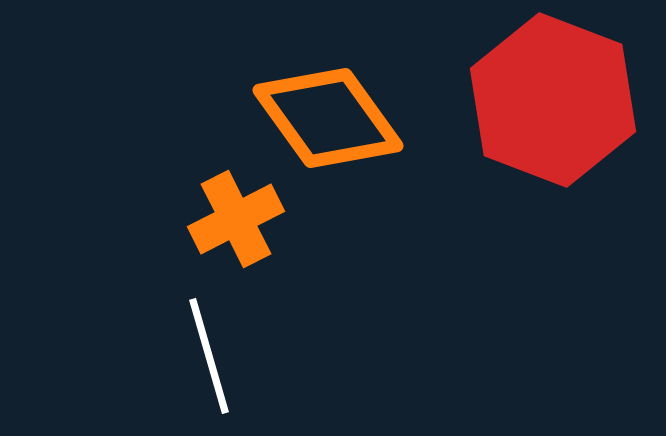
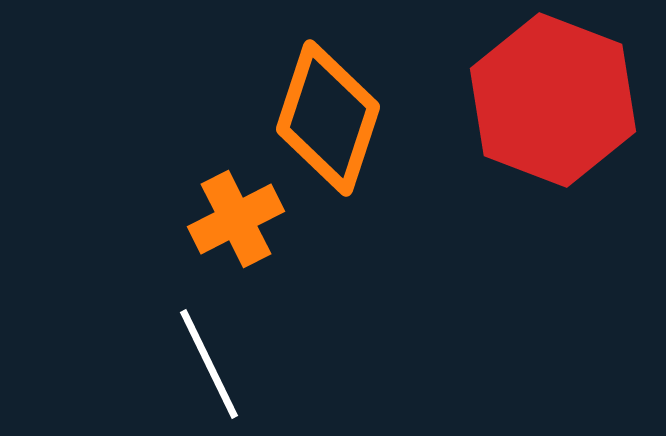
orange diamond: rotated 54 degrees clockwise
white line: moved 8 px down; rotated 10 degrees counterclockwise
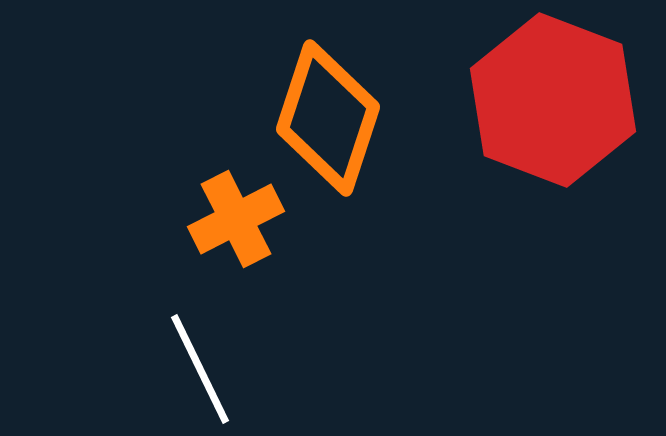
white line: moved 9 px left, 5 px down
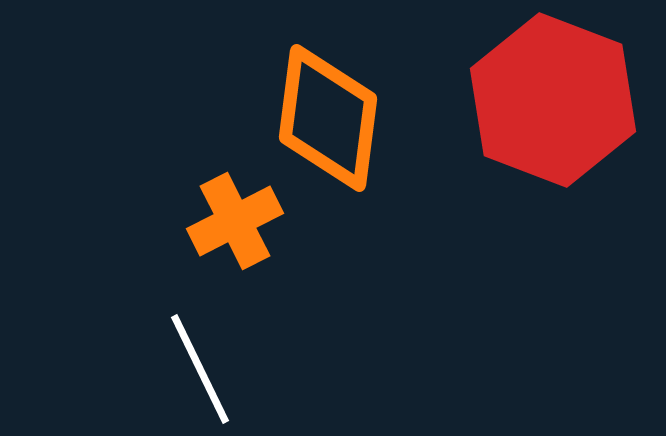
orange diamond: rotated 11 degrees counterclockwise
orange cross: moved 1 px left, 2 px down
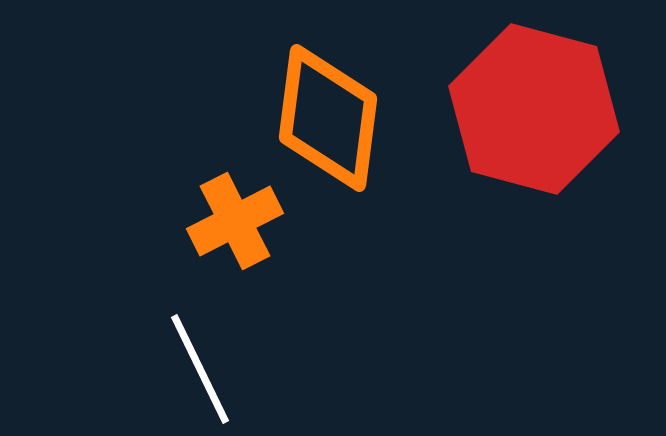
red hexagon: moved 19 px left, 9 px down; rotated 6 degrees counterclockwise
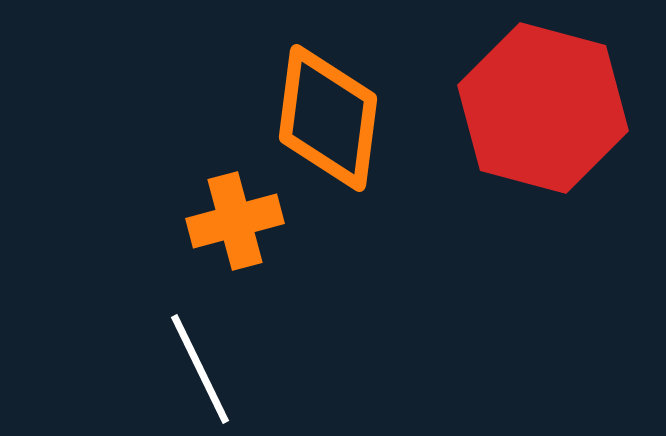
red hexagon: moved 9 px right, 1 px up
orange cross: rotated 12 degrees clockwise
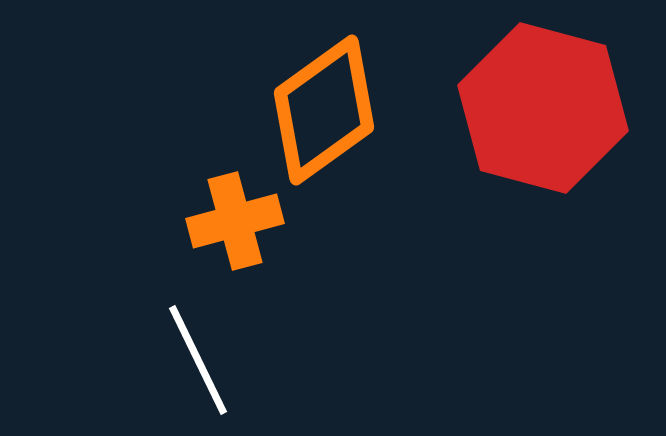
orange diamond: moved 4 px left, 8 px up; rotated 47 degrees clockwise
white line: moved 2 px left, 9 px up
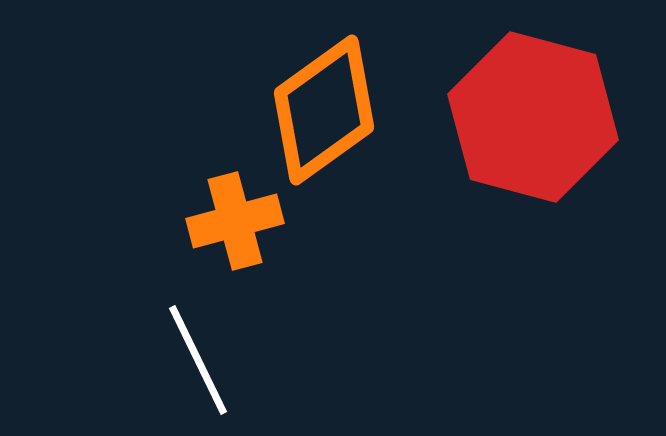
red hexagon: moved 10 px left, 9 px down
